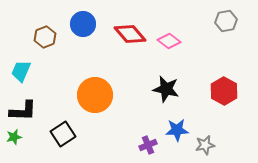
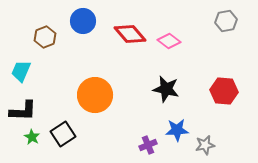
blue circle: moved 3 px up
red hexagon: rotated 24 degrees counterclockwise
green star: moved 18 px right; rotated 28 degrees counterclockwise
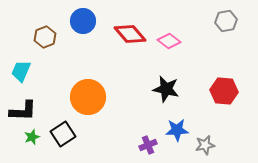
orange circle: moved 7 px left, 2 px down
green star: rotated 21 degrees clockwise
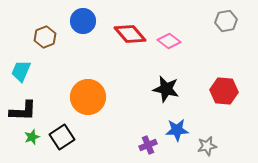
black square: moved 1 px left, 3 px down
gray star: moved 2 px right, 1 px down
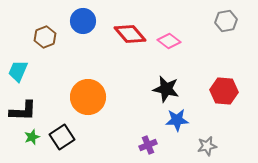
cyan trapezoid: moved 3 px left
blue star: moved 10 px up
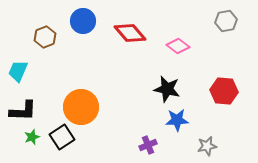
red diamond: moved 1 px up
pink diamond: moved 9 px right, 5 px down
black star: moved 1 px right
orange circle: moved 7 px left, 10 px down
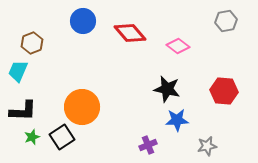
brown hexagon: moved 13 px left, 6 px down
orange circle: moved 1 px right
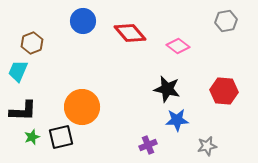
black square: moved 1 px left; rotated 20 degrees clockwise
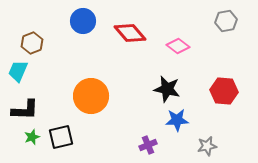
orange circle: moved 9 px right, 11 px up
black L-shape: moved 2 px right, 1 px up
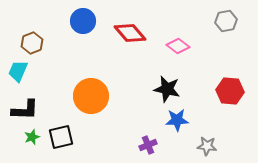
red hexagon: moved 6 px right
gray star: rotated 18 degrees clockwise
